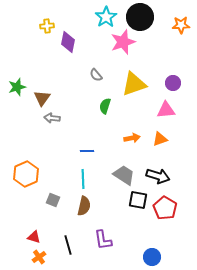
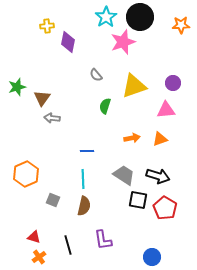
yellow triangle: moved 2 px down
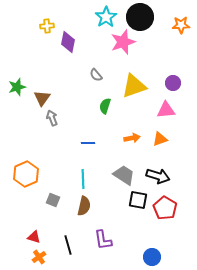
gray arrow: rotated 63 degrees clockwise
blue line: moved 1 px right, 8 px up
